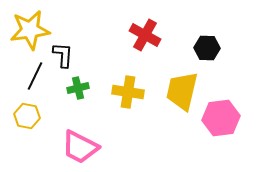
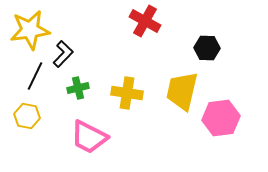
red cross: moved 14 px up
black L-shape: moved 1 px up; rotated 40 degrees clockwise
yellow cross: moved 1 px left, 1 px down
pink trapezoid: moved 9 px right, 10 px up
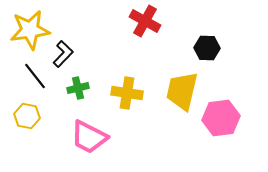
black line: rotated 64 degrees counterclockwise
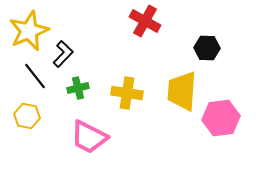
yellow star: moved 1 px left, 1 px down; rotated 15 degrees counterclockwise
yellow trapezoid: rotated 9 degrees counterclockwise
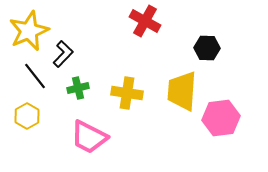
yellow hexagon: rotated 20 degrees clockwise
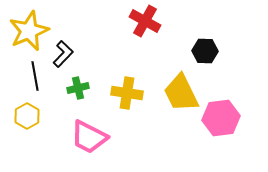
black hexagon: moved 2 px left, 3 px down
black line: rotated 28 degrees clockwise
yellow trapezoid: moved 1 px left, 2 px down; rotated 30 degrees counterclockwise
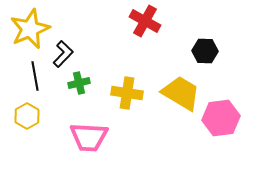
yellow star: moved 1 px right, 2 px up
green cross: moved 1 px right, 5 px up
yellow trapezoid: rotated 147 degrees clockwise
pink trapezoid: rotated 24 degrees counterclockwise
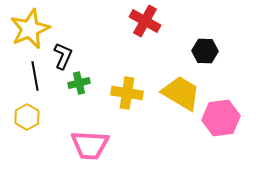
black L-shape: moved 2 px down; rotated 20 degrees counterclockwise
yellow hexagon: moved 1 px down
pink trapezoid: moved 1 px right, 8 px down
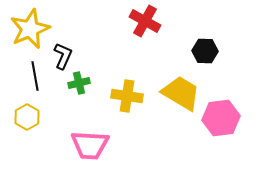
yellow cross: moved 3 px down
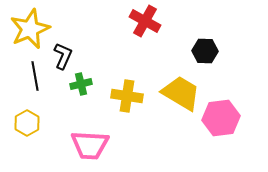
green cross: moved 2 px right, 1 px down
yellow hexagon: moved 6 px down
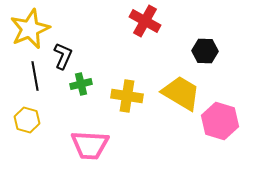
pink hexagon: moved 1 px left, 3 px down; rotated 24 degrees clockwise
yellow hexagon: moved 3 px up; rotated 15 degrees counterclockwise
